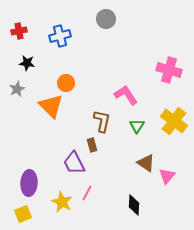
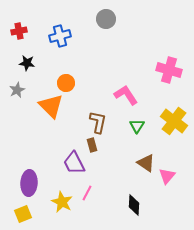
gray star: moved 1 px down
brown L-shape: moved 4 px left, 1 px down
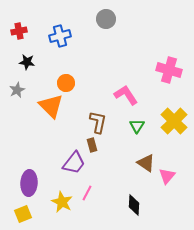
black star: moved 1 px up
yellow cross: rotated 8 degrees clockwise
purple trapezoid: rotated 115 degrees counterclockwise
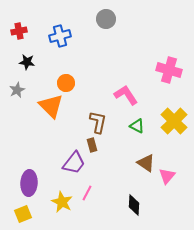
green triangle: rotated 35 degrees counterclockwise
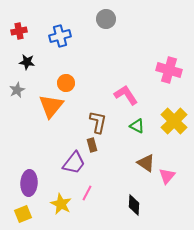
orange triangle: rotated 24 degrees clockwise
yellow star: moved 1 px left, 2 px down
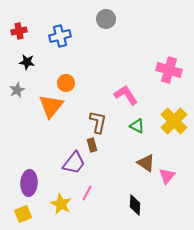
black diamond: moved 1 px right
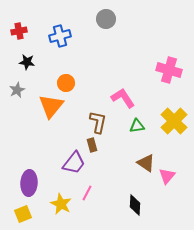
pink L-shape: moved 3 px left, 3 px down
green triangle: rotated 35 degrees counterclockwise
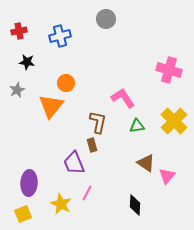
purple trapezoid: rotated 120 degrees clockwise
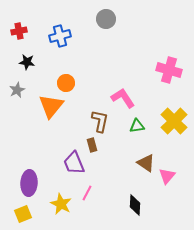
brown L-shape: moved 2 px right, 1 px up
